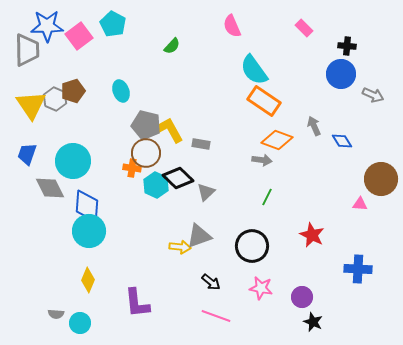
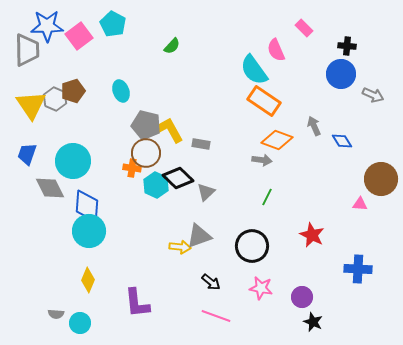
pink semicircle at (232, 26): moved 44 px right, 24 px down
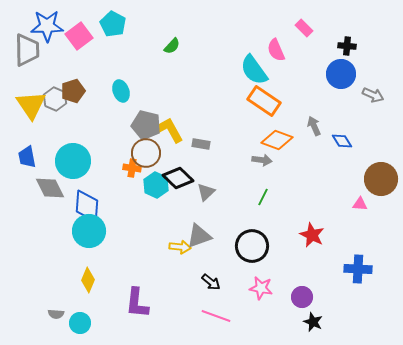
blue trapezoid at (27, 154): moved 3 px down; rotated 30 degrees counterclockwise
green line at (267, 197): moved 4 px left
purple L-shape at (137, 303): rotated 12 degrees clockwise
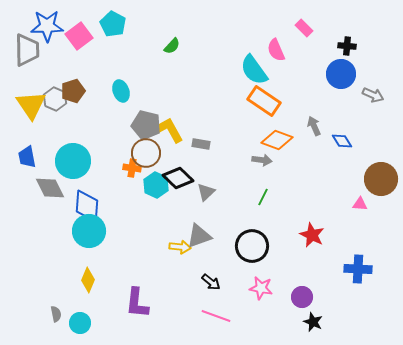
gray semicircle at (56, 314): rotated 105 degrees counterclockwise
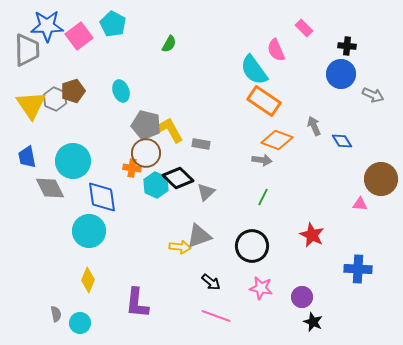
green semicircle at (172, 46): moved 3 px left, 2 px up; rotated 12 degrees counterclockwise
blue diamond at (87, 206): moved 15 px right, 9 px up; rotated 12 degrees counterclockwise
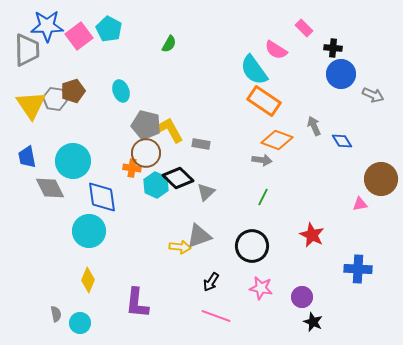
cyan pentagon at (113, 24): moved 4 px left, 5 px down
black cross at (347, 46): moved 14 px left, 2 px down
pink semicircle at (276, 50): rotated 35 degrees counterclockwise
gray hexagon at (55, 99): rotated 15 degrees counterclockwise
pink triangle at (360, 204): rotated 14 degrees counterclockwise
black arrow at (211, 282): rotated 84 degrees clockwise
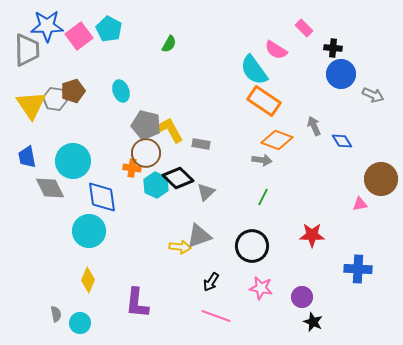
red star at (312, 235): rotated 25 degrees counterclockwise
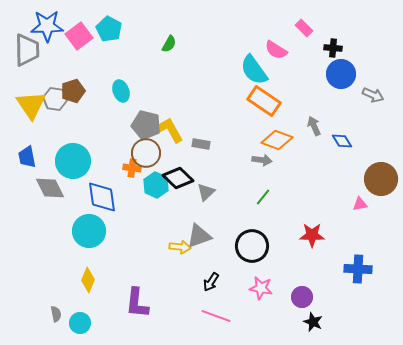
green line at (263, 197): rotated 12 degrees clockwise
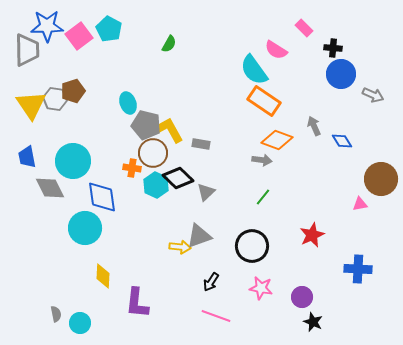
cyan ellipse at (121, 91): moved 7 px right, 12 px down
brown circle at (146, 153): moved 7 px right
cyan circle at (89, 231): moved 4 px left, 3 px up
red star at (312, 235): rotated 25 degrees counterclockwise
yellow diamond at (88, 280): moved 15 px right, 4 px up; rotated 20 degrees counterclockwise
